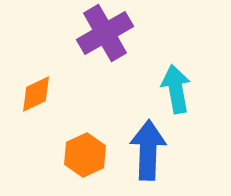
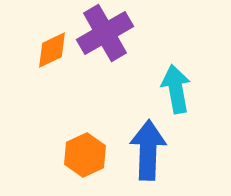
orange diamond: moved 16 px right, 44 px up
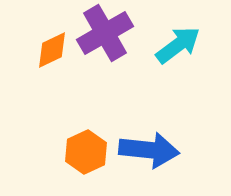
cyan arrow: moved 2 px right, 44 px up; rotated 63 degrees clockwise
blue arrow: moved 1 px right; rotated 94 degrees clockwise
orange hexagon: moved 1 px right, 3 px up
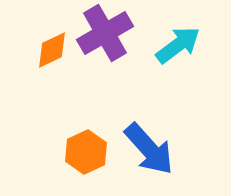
blue arrow: moved 1 px up; rotated 42 degrees clockwise
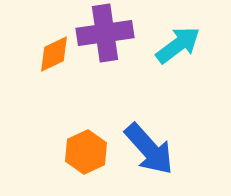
purple cross: rotated 22 degrees clockwise
orange diamond: moved 2 px right, 4 px down
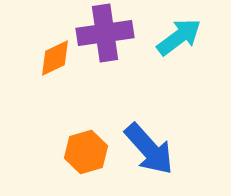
cyan arrow: moved 1 px right, 8 px up
orange diamond: moved 1 px right, 4 px down
orange hexagon: rotated 9 degrees clockwise
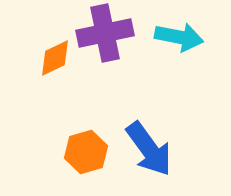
purple cross: rotated 4 degrees counterclockwise
cyan arrow: rotated 48 degrees clockwise
blue arrow: rotated 6 degrees clockwise
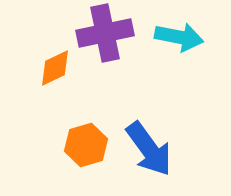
orange diamond: moved 10 px down
orange hexagon: moved 7 px up
